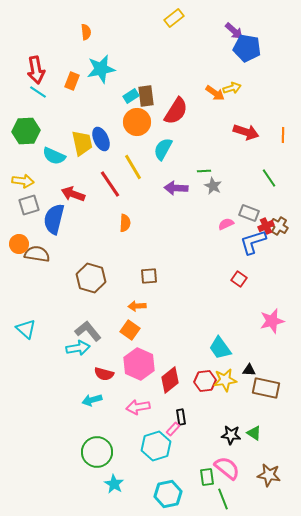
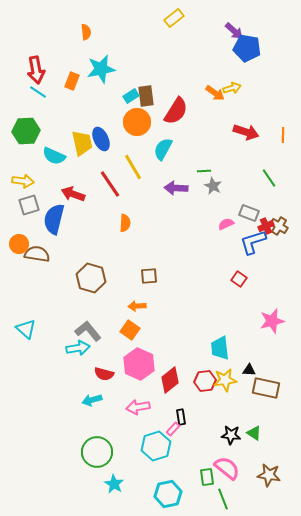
cyan trapezoid at (220, 348): rotated 30 degrees clockwise
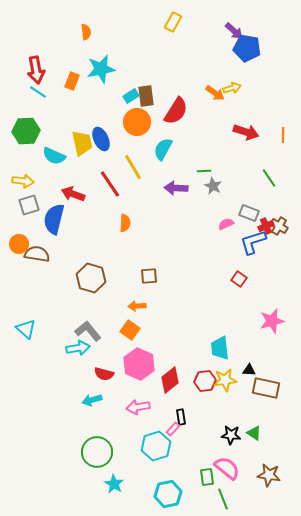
yellow rectangle at (174, 18): moved 1 px left, 4 px down; rotated 24 degrees counterclockwise
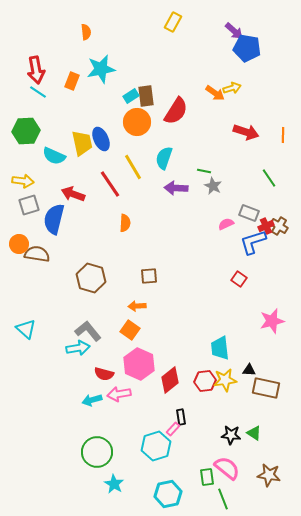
cyan semicircle at (163, 149): moved 1 px right, 9 px down; rotated 10 degrees counterclockwise
green line at (204, 171): rotated 16 degrees clockwise
pink arrow at (138, 407): moved 19 px left, 13 px up
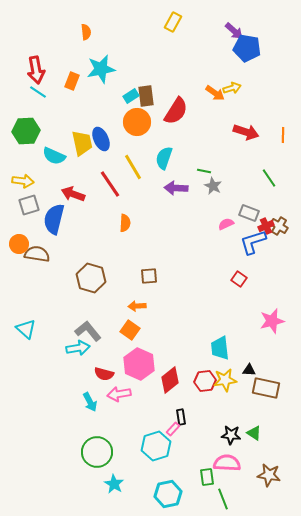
cyan arrow at (92, 400): moved 2 px left, 2 px down; rotated 102 degrees counterclockwise
pink semicircle at (227, 468): moved 5 px up; rotated 36 degrees counterclockwise
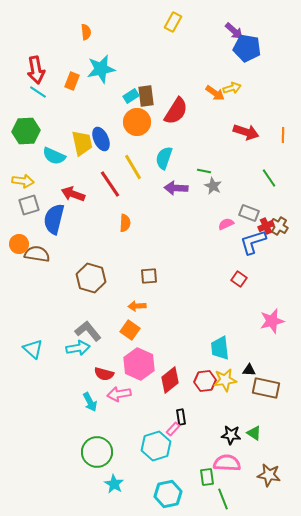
cyan triangle at (26, 329): moved 7 px right, 20 px down
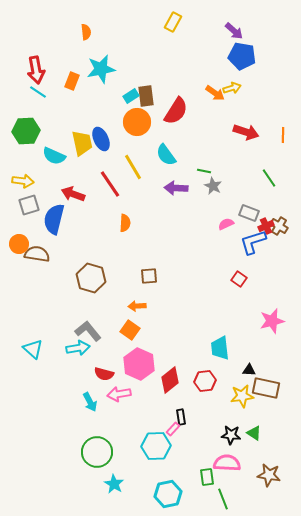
blue pentagon at (247, 48): moved 5 px left, 8 px down
cyan semicircle at (164, 158): moved 2 px right, 3 px up; rotated 55 degrees counterclockwise
yellow star at (225, 380): moved 17 px right, 16 px down
cyan hexagon at (156, 446): rotated 16 degrees clockwise
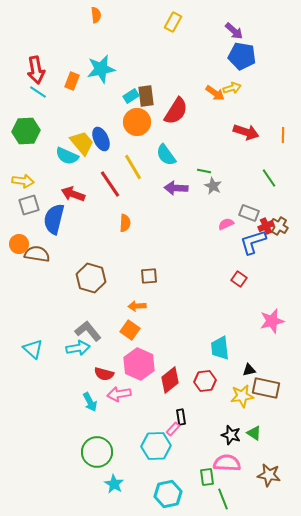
orange semicircle at (86, 32): moved 10 px right, 17 px up
yellow trapezoid at (82, 143): rotated 28 degrees counterclockwise
cyan semicircle at (54, 156): moved 13 px right
black triangle at (249, 370): rotated 16 degrees counterclockwise
black star at (231, 435): rotated 12 degrees clockwise
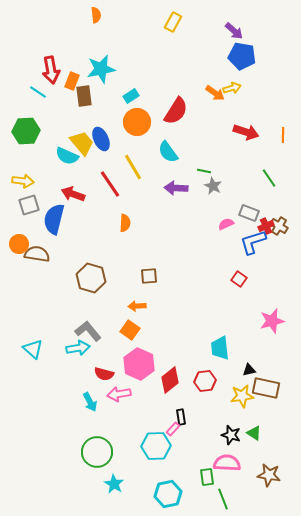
red arrow at (36, 70): moved 15 px right
brown rectangle at (146, 96): moved 62 px left
cyan semicircle at (166, 155): moved 2 px right, 3 px up
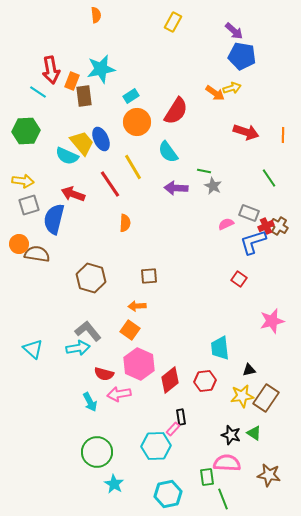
brown rectangle at (266, 388): moved 10 px down; rotated 68 degrees counterclockwise
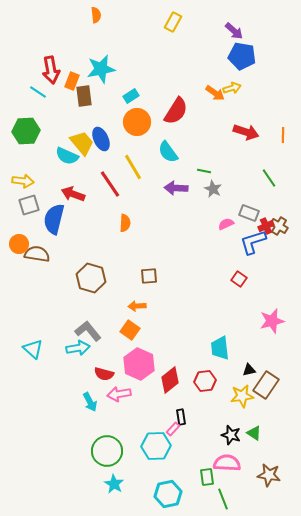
gray star at (213, 186): moved 3 px down
brown rectangle at (266, 398): moved 13 px up
green circle at (97, 452): moved 10 px right, 1 px up
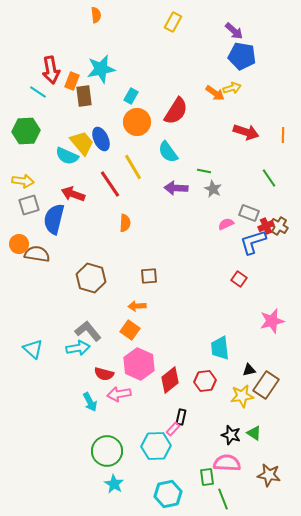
cyan rectangle at (131, 96): rotated 28 degrees counterclockwise
black rectangle at (181, 417): rotated 21 degrees clockwise
